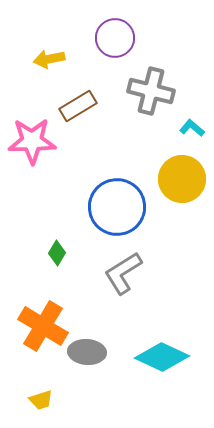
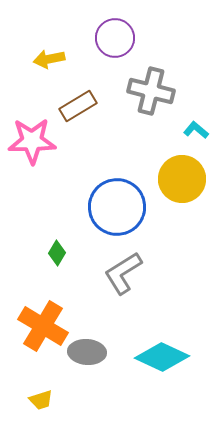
cyan L-shape: moved 4 px right, 2 px down
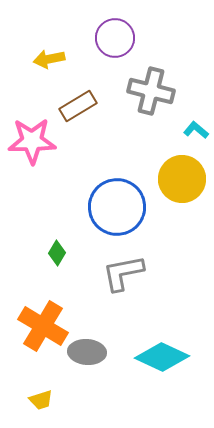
gray L-shape: rotated 21 degrees clockwise
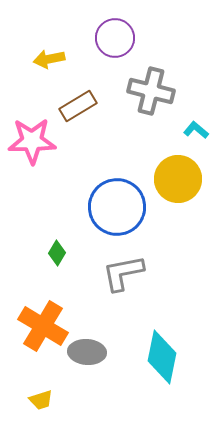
yellow circle: moved 4 px left
cyan diamond: rotated 76 degrees clockwise
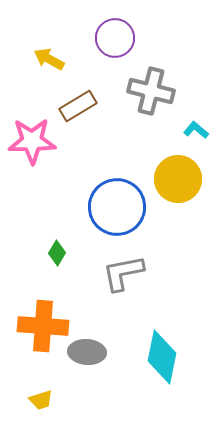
yellow arrow: rotated 40 degrees clockwise
orange cross: rotated 27 degrees counterclockwise
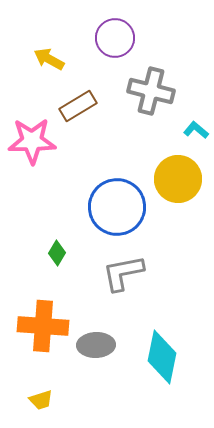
gray ellipse: moved 9 px right, 7 px up; rotated 6 degrees counterclockwise
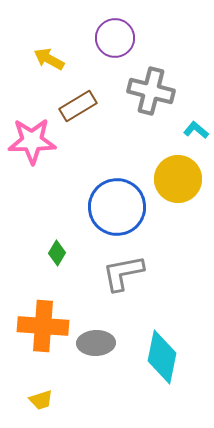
gray ellipse: moved 2 px up
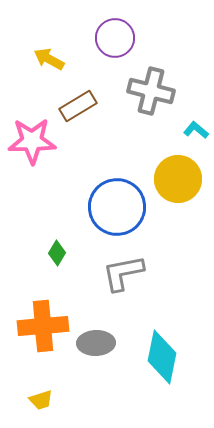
orange cross: rotated 9 degrees counterclockwise
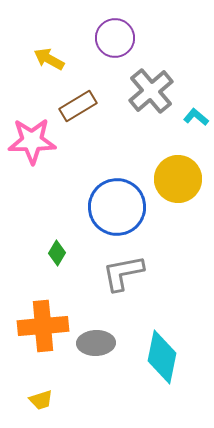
gray cross: rotated 36 degrees clockwise
cyan L-shape: moved 13 px up
